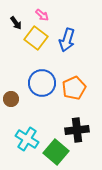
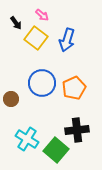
green square: moved 2 px up
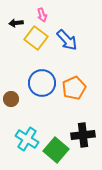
pink arrow: rotated 32 degrees clockwise
black arrow: rotated 120 degrees clockwise
blue arrow: rotated 60 degrees counterclockwise
black cross: moved 6 px right, 5 px down
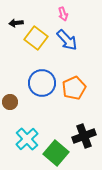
pink arrow: moved 21 px right, 1 px up
brown circle: moved 1 px left, 3 px down
black cross: moved 1 px right, 1 px down; rotated 15 degrees counterclockwise
cyan cross: rotated 15 degrees clockwise
green square: moved 3 px down
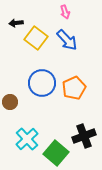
pink arrow: moved 2 px right, 2 px up
